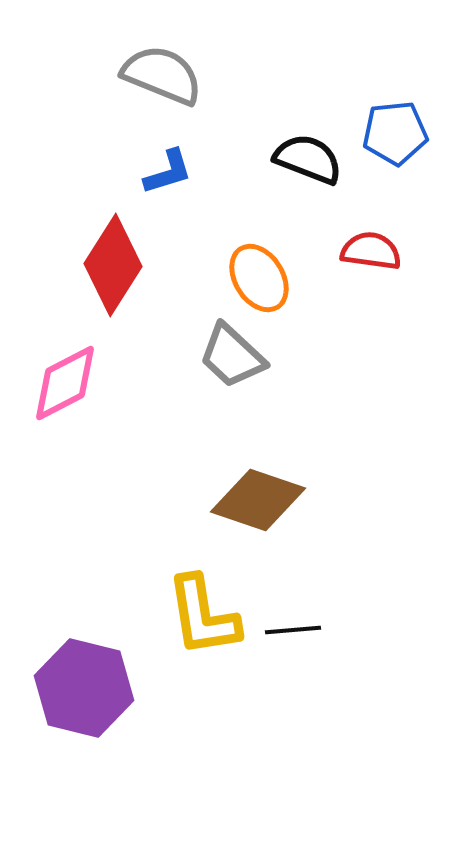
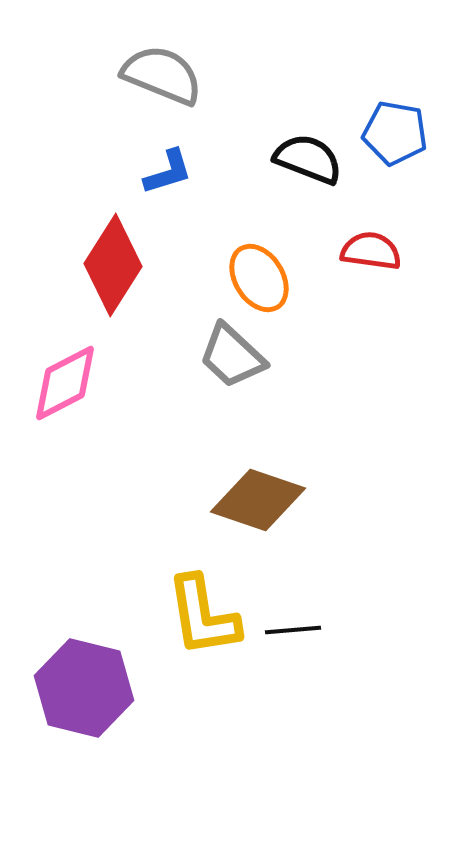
blue pentagon: rotated 16 degrees clockwise
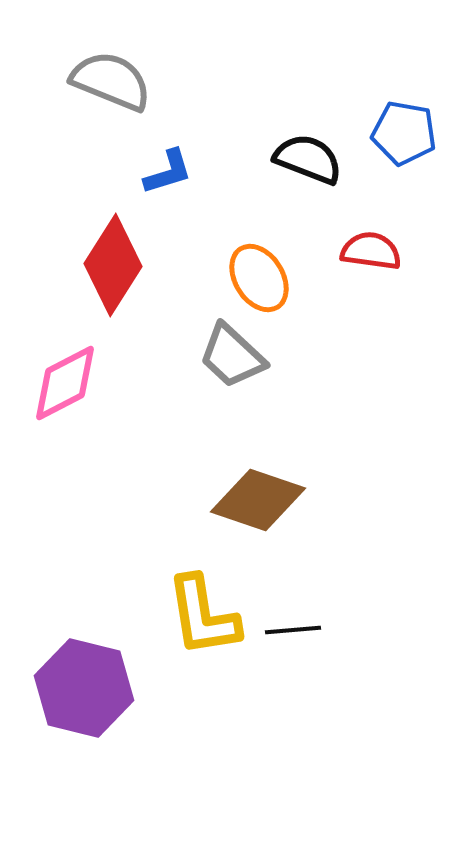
gray semicircle: moved 51 px left, 6 px down
blue pentagon: moved 9 px right
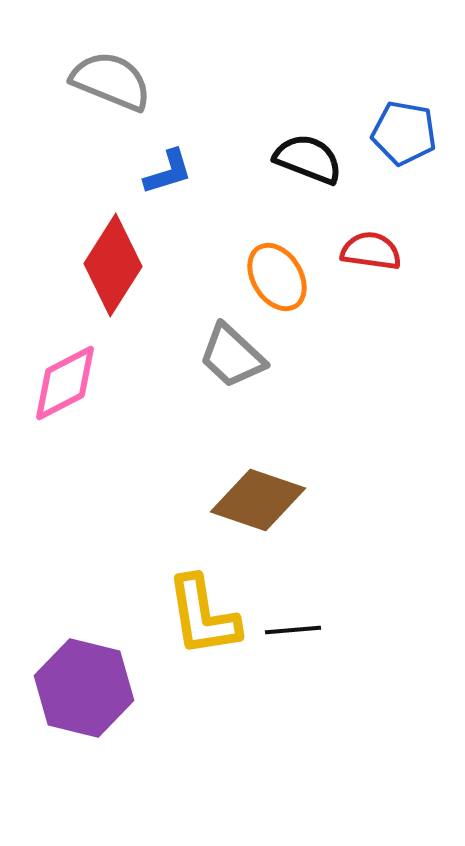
orange ellipse: moved 18 px right, 1 px up
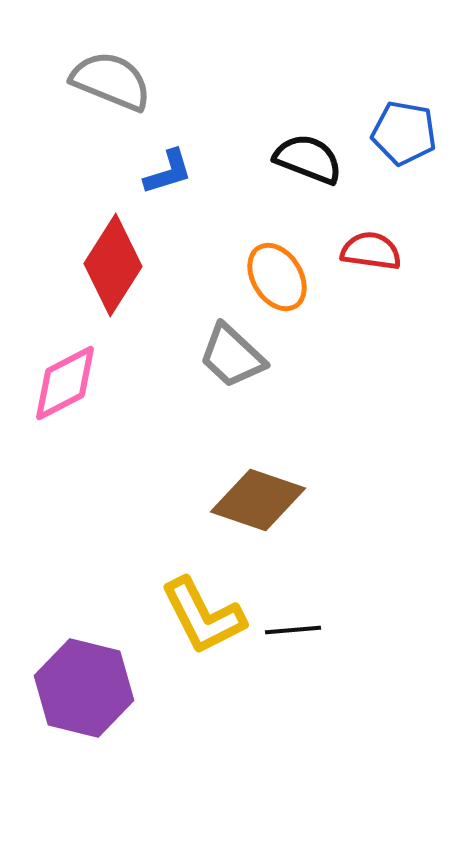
yellow L-shape: rotated 18 degrees counterclockwise
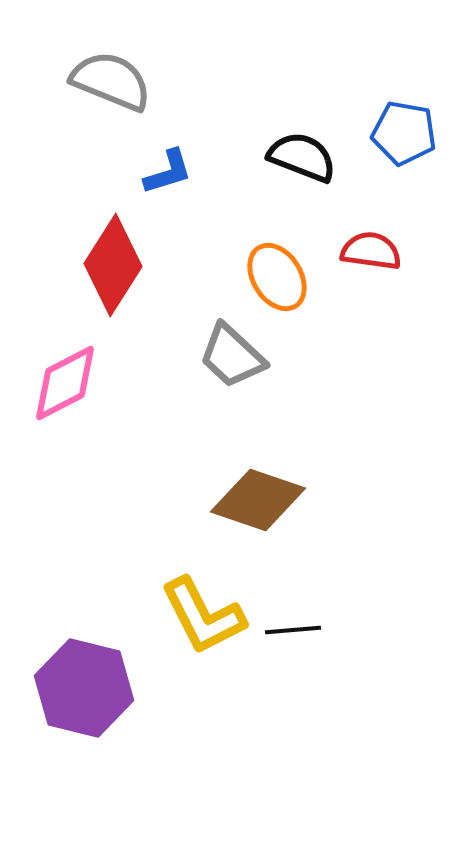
black semicircle: moved 6 px left, 2 px up
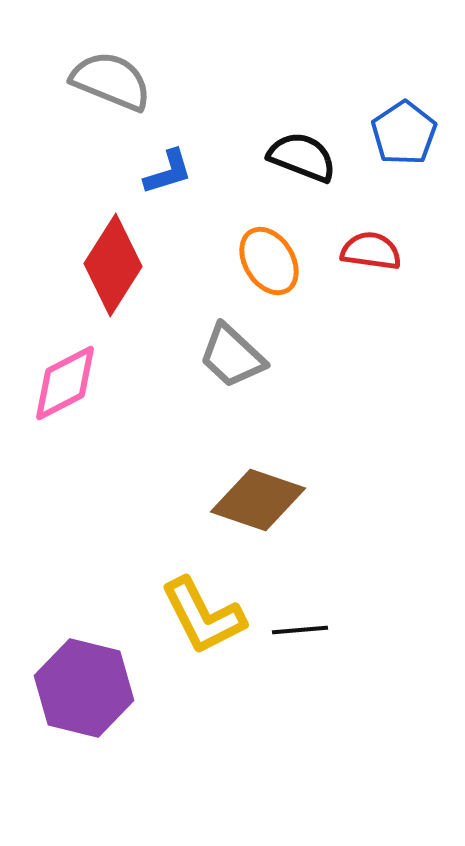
blue pentagon: rotated 28 degrees clockwise
orange ellipse: moved 8 px left, 16 px up
black line: moved 7 px right
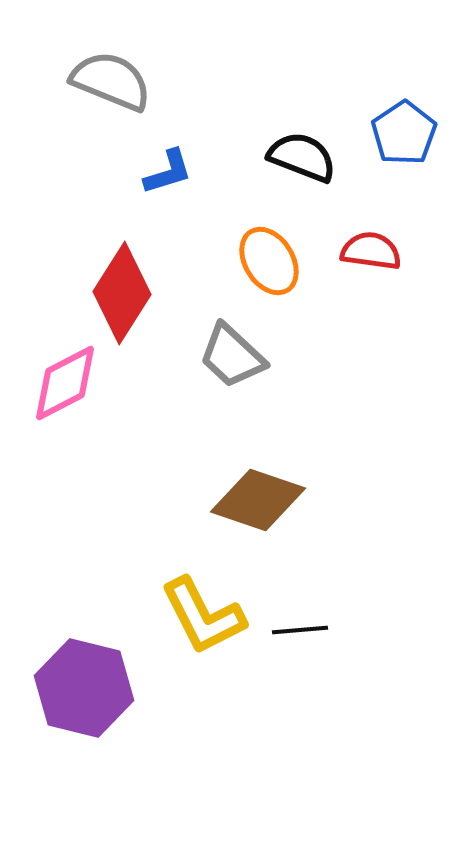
red diamond: moved 9 px right, 28 px down
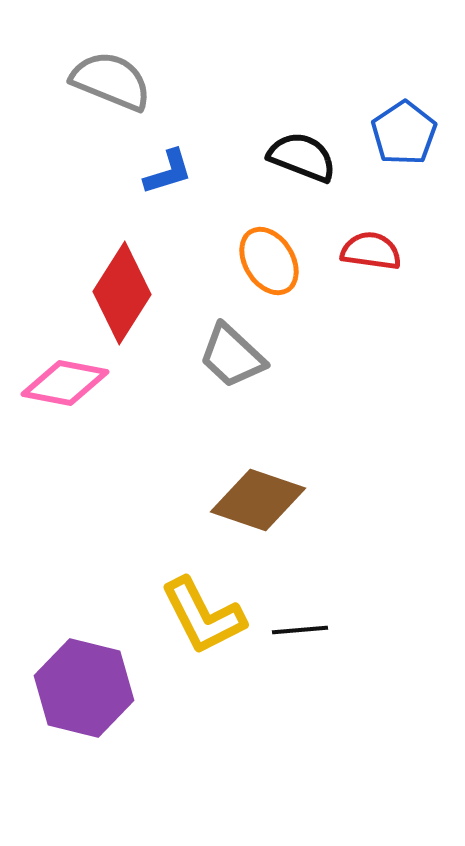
pink diamond: rotated 38 degrees clockwise
